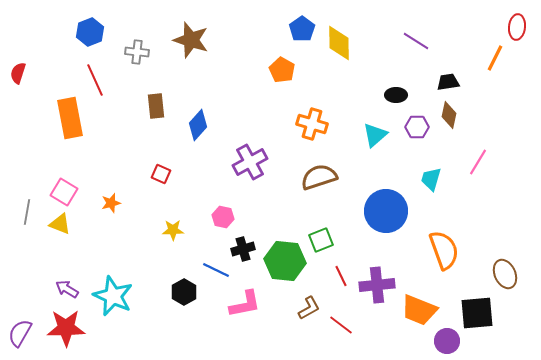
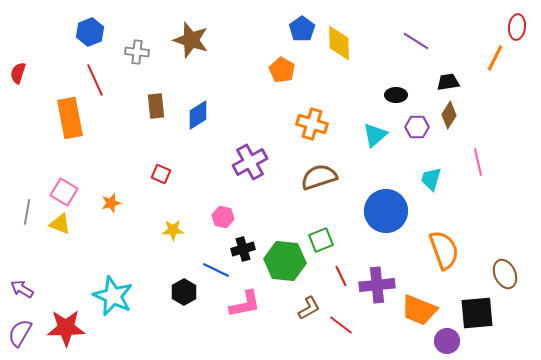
brown diamond at (449, 115): rotated 20 degrees clockwise
blue diamond at (198, 125): moved 10 px up; rotated 16 degrees clockwise
pink line at (478, 162): rotated 44 degrees counterclockwise
purple arrow at (67, 289): moved 45 px left
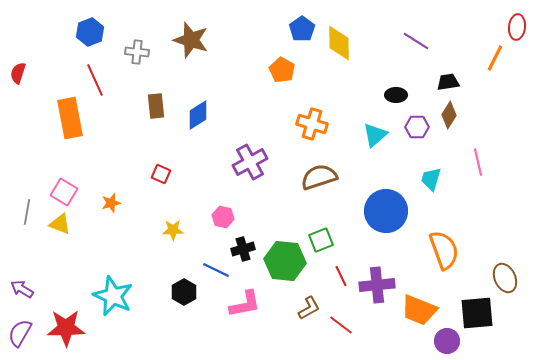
brown ellipse at (505, 274): moved 4 px down
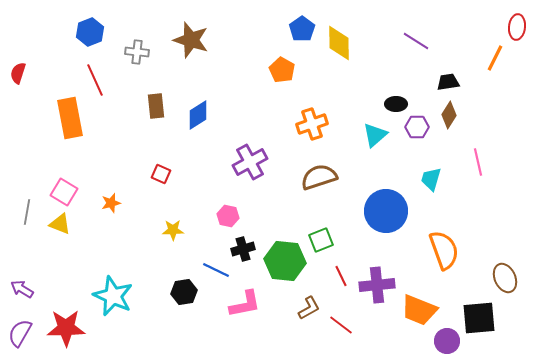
black ellipse at (396, 95): moved 9 px down
orange cross at (312, 124): rotated 36 degrees counterclockwise
pink hexagon at (223, 217): moved 5 px right, 1 px up
black hexagon at (184, 292): rotated 20 degrees clockwise
black square at (477, 313): moved 2 px right, 5 px down
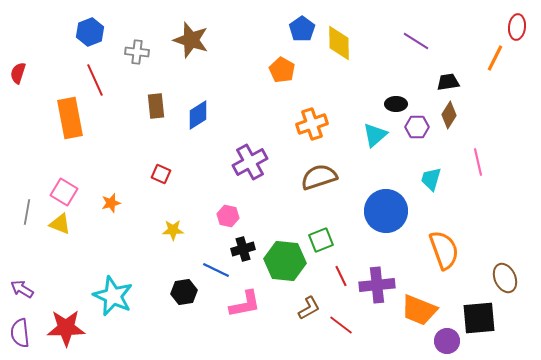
purple semicircle at (20, 333): rotated 36 degrees counterclockwise
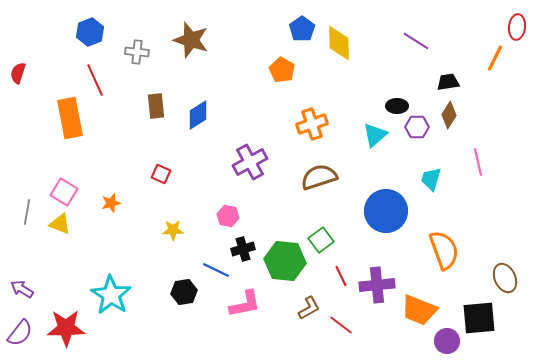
black ellipse at (396, 104): moved 1 px right, 2 px down
green square at (321, 240): rotated 15 degrees counterclockwise
cyan star at (113, 296): moved 2 px left, 1 px up; rotated 9 degrees clockwise
purple semicircle at (20, 333): rotated 136 degrees counterclockwise
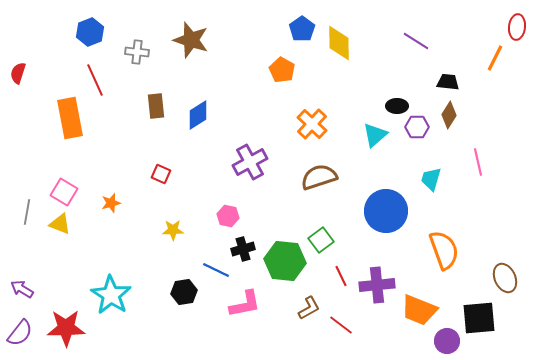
black trapezoid at (448, 82): rotated 15 degrees clockwise
orange cross at (312, 124): rotated 28 degrees counterclockwise
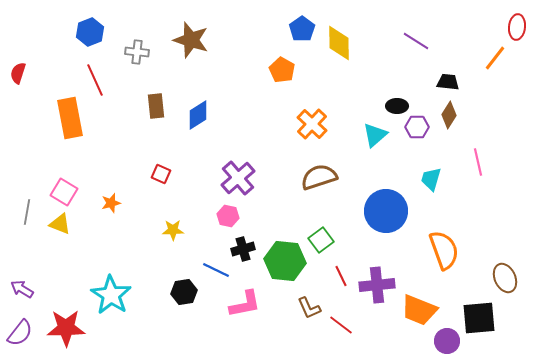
orange line at (495, 58): rotated 12 degrees clockwise
purple cross at (250, 162): moved 12 px left, 16 px down; rotated 12 degrees counterclockwise
brown L-shape at (309, 308): rotated 95 degrees clockwise
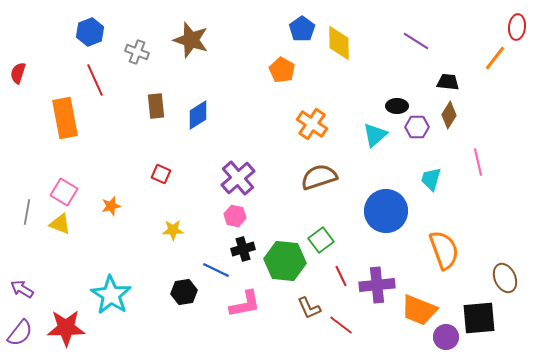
gray cross at (137, 52): rotated 15 degrees clockwise
orange rectangle at (70, 118): moved 5 px left
orange cross at (312, 124): rotated 8 degrees counterclockwise
orange star at (111, 203): moved 3 px down
pink hexagon at (228, 216): moved 7 px right
purple circle at (447, 341): moved 1 px left, 4 px up
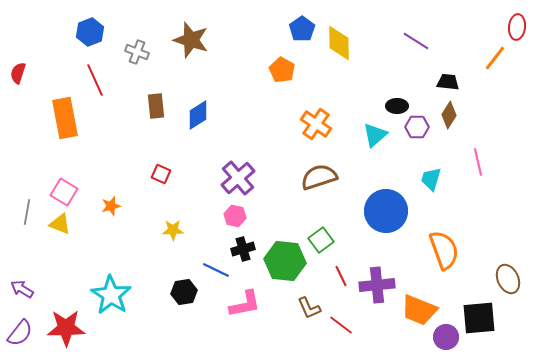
orange cross at (312, 124): moved 4 px right
brown ellipse at (505, 278): moved 3 px right, 1 px down
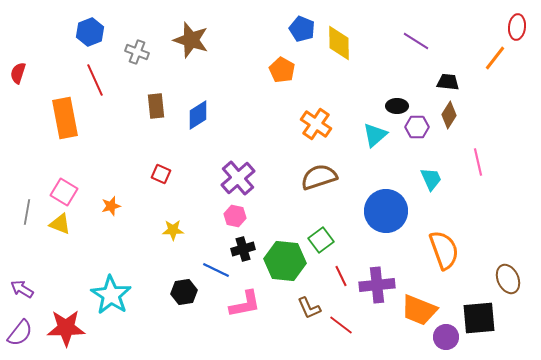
blue pentagon at (302, 29): rotated 15 degrees counterclockwise
cyan trapezoid at (431, 179): rotated 140 degrees clockwise
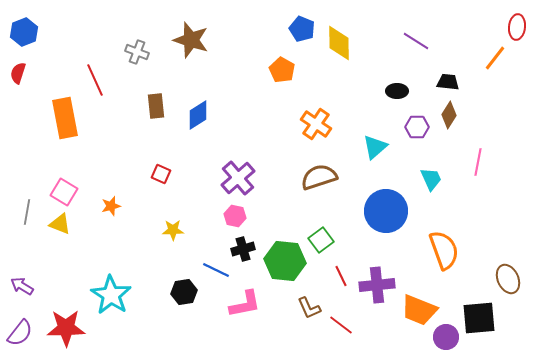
blue hexagon at (90, 32): moved 66 px left
black ellipse at (397, 106): moved 15 px up
cyan triangle at (375, 135): moved 12 px down
pink line at (478, 162): rotated 24 degrees clockwise
purple arrow at (22, 289): moved 3 px up
